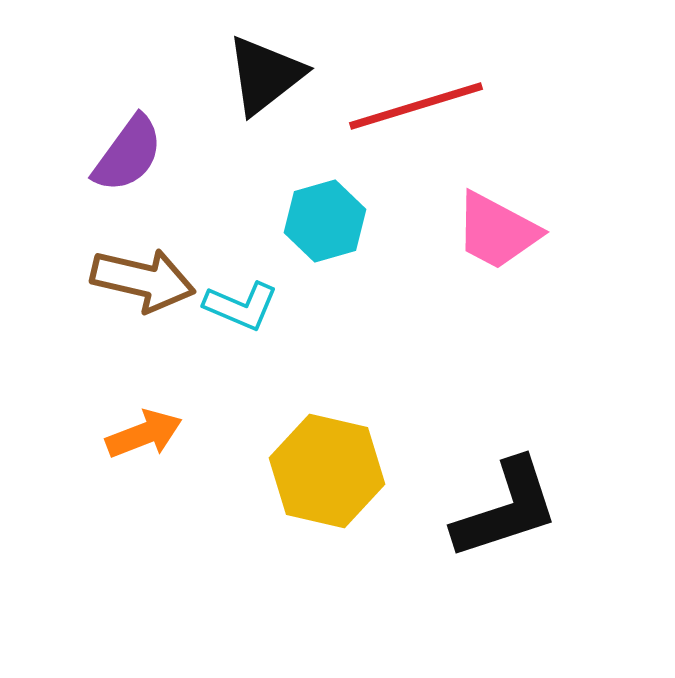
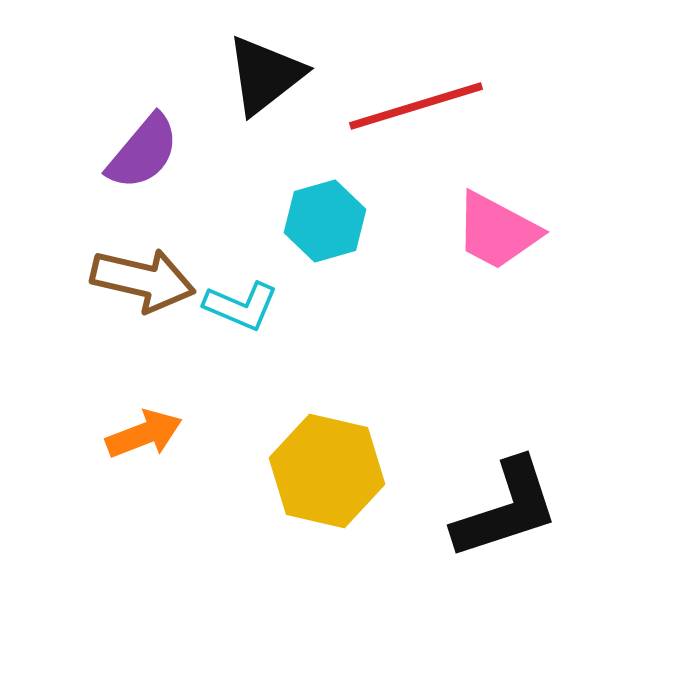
purple semicircle: moved 15 px right, 2 px up; rotated 4 degrees clockwise
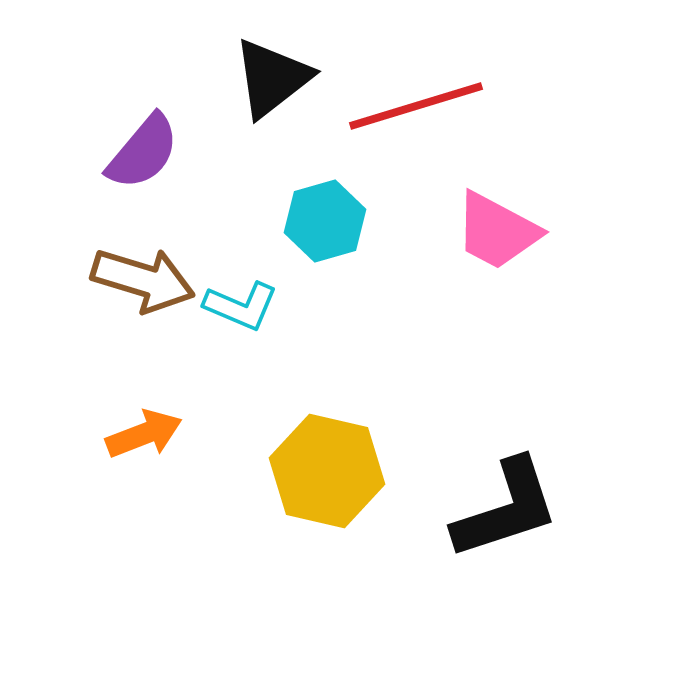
black triangle: moved 7 px right, 3 px down
brown arrow: rotated 4 degrees clockwise
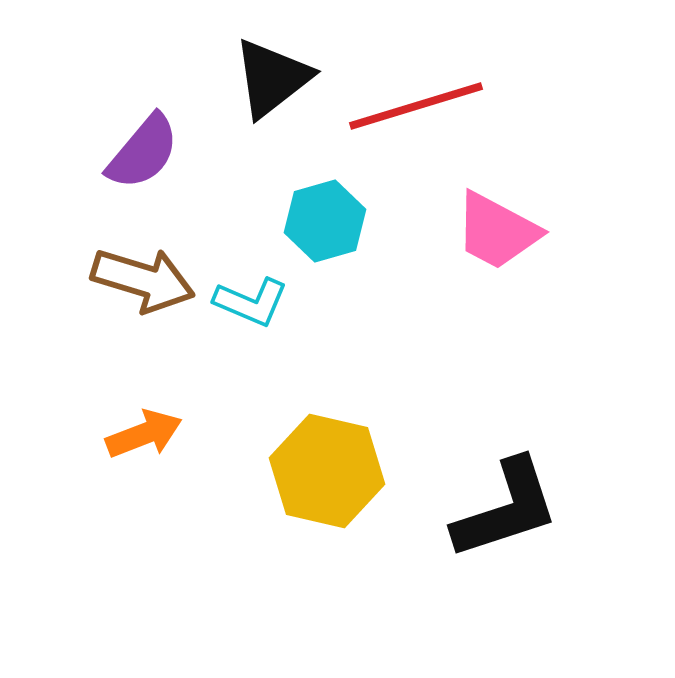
cyan L-shape: moved 10 px right, 4 px up
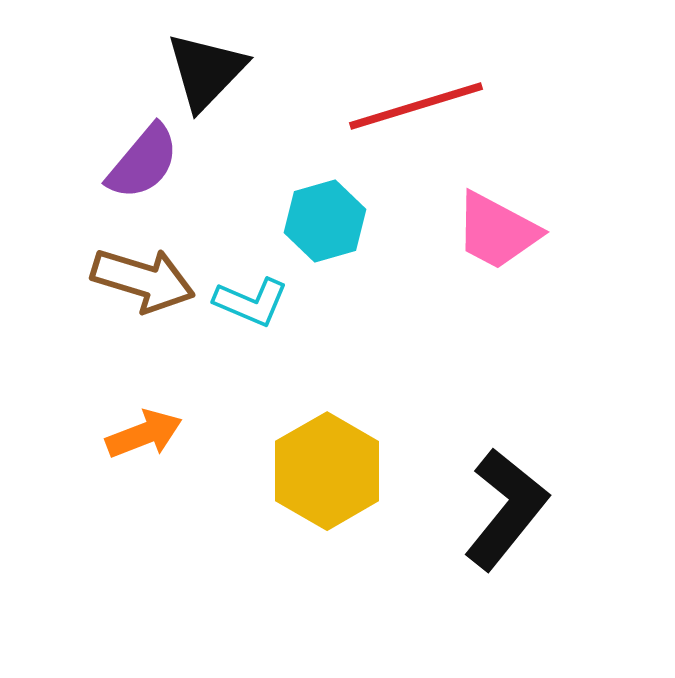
black triangle: moved 66 px left, 7 px up; rotated 8 degrees counterclockwise
purple semicircle: moved 10 px down
yellow hexagon: rotated 17 degrees clockwise
black L-shape: rotated 33 degrees counterclockwise
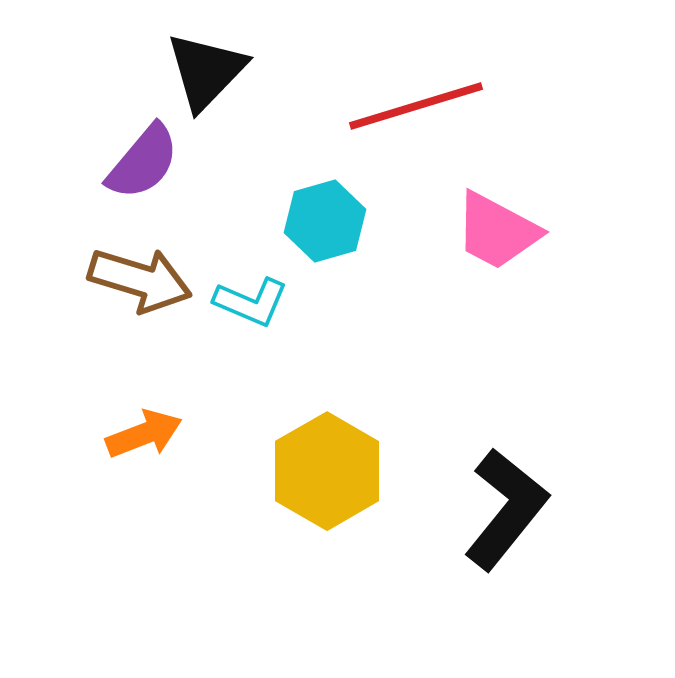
brown arrow: moved 3 px left
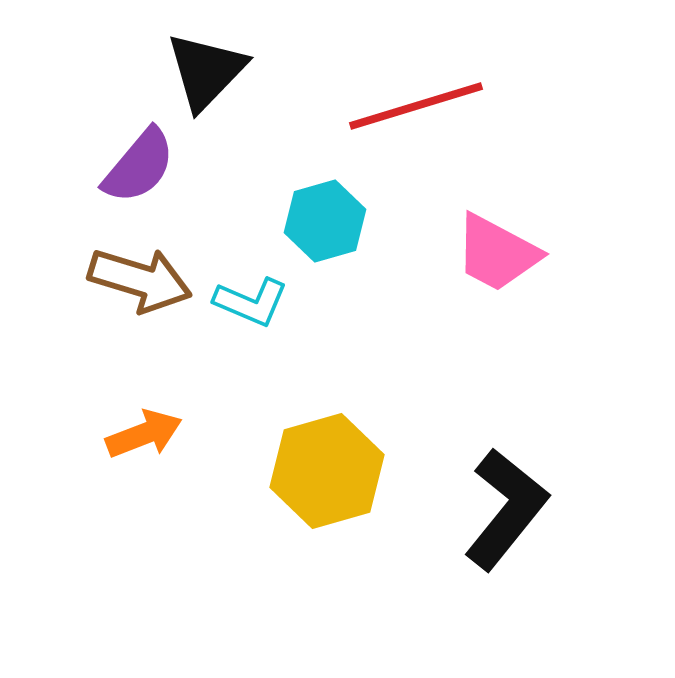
purple semicircle: moved 4 px left, 4 px down
pink trapezoid: moved 22 px down
yellow hexagon: rotated 14 degrees clockwise
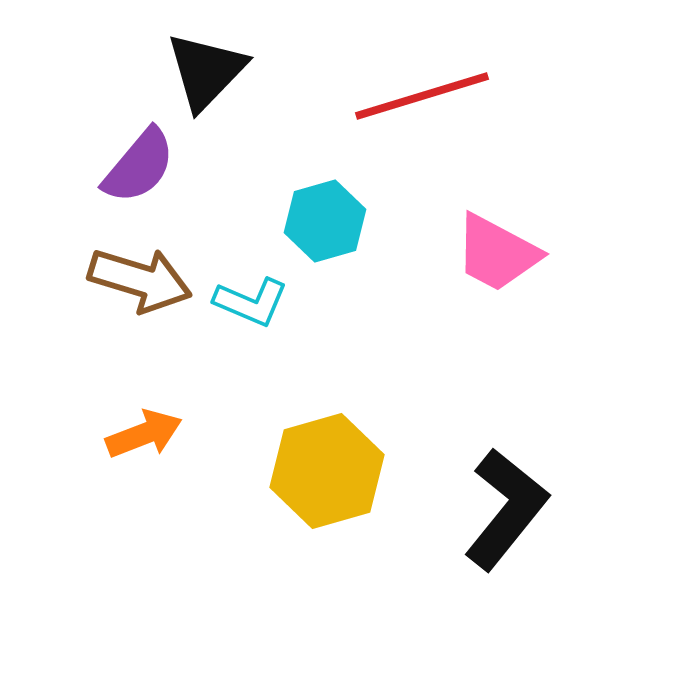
red line: moved 6 px right, 10 px up
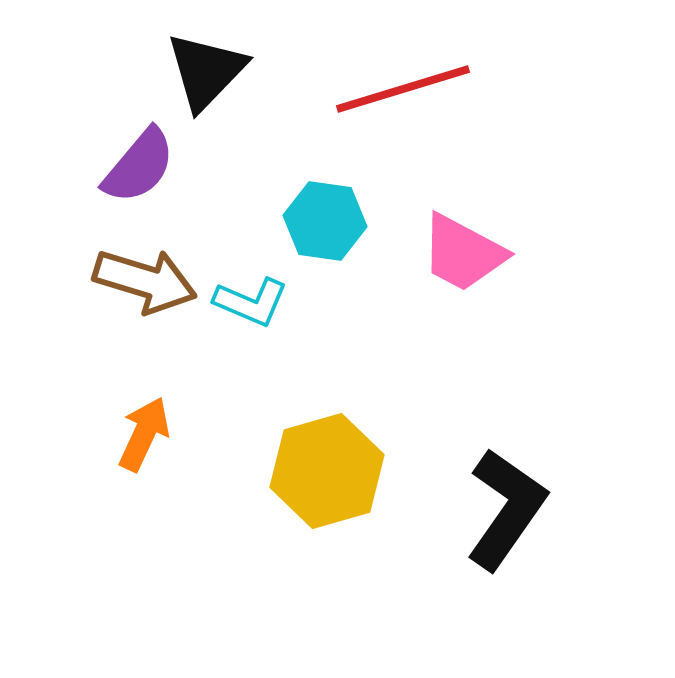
red line: moved 19 px left, 7 px up
cyan hexagon: rotated 24 degrees clockwise
pink trapezoid: moved 34 px left
brown arrow: moved 5 px right, 1 px down
orange arrow: rotated 44 degrees counterclockwise
black L-shape: rotated 4 degrees counterclockwise
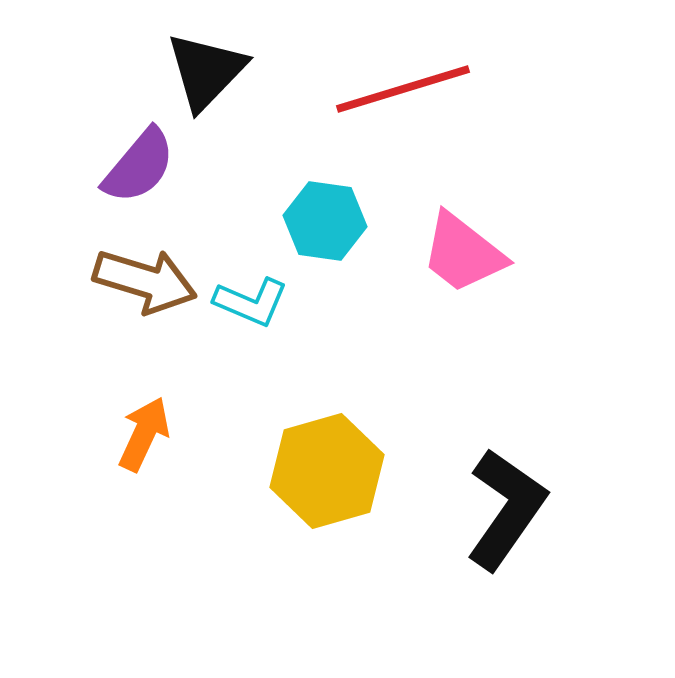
pink trapezoid: rotated 10 degrees clockwise
